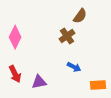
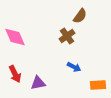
pink diamond: rotated 50 degrees counterclockwise
purple triangle: moved 1 px left, 1 px down
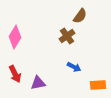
pink diamond: rotated 55 degrees clockwise
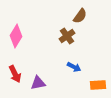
pink diamond: moved 1 px right, 1 px up
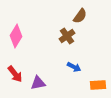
red arrow: rotated 12 degrees counterclockwise
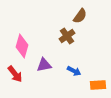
pink diamond: moved 6 px right, 10 px down; rotated 15 degrees counterclockwise
blue arrow: moved 4 px down
purple triangle: moved 6 px right, 18 px up
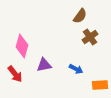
brown cross: moved 23 px right, 1 px down
blue arrow: moved 2 px right, 2 px up
orange rectangle: moved 2 px right
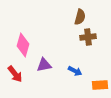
brown semicircle: moved 1 px down; rotated 21 degrees counterclockwise
brown cross: moved 2 px left; rotated 28 degrees clockwise
pink diamond: moved 1 px right, 1 px up
blue arrow: moved 1 px left, 2 px down
